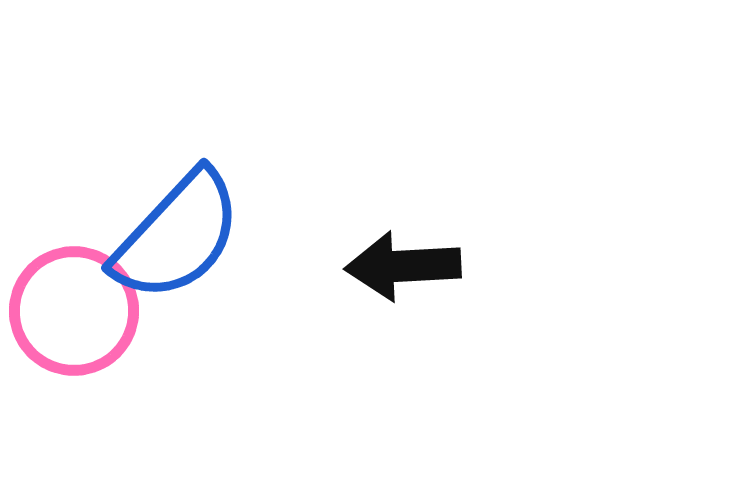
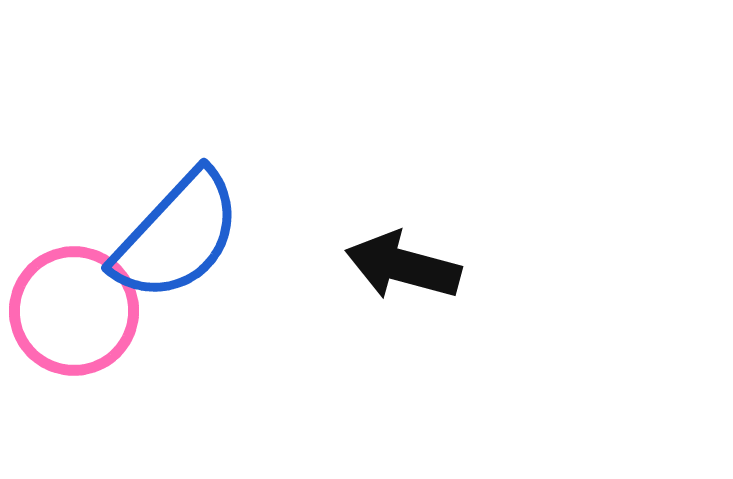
black arrow: rotated 18 degrees clockwise
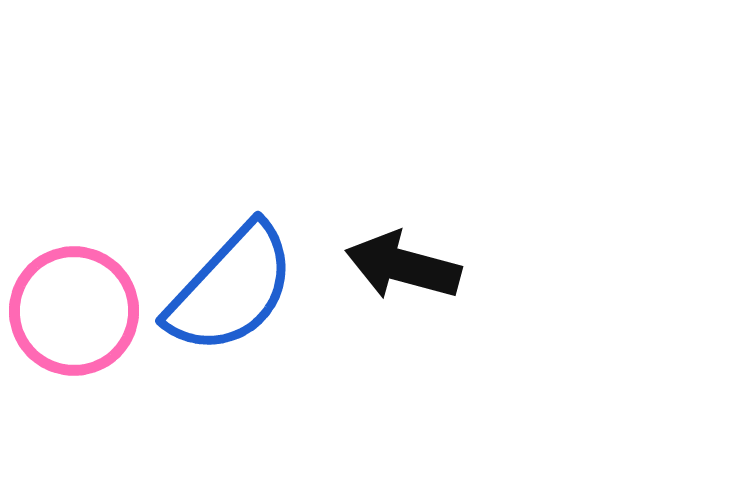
blue semicircle: moved 54 px right, 53 px down
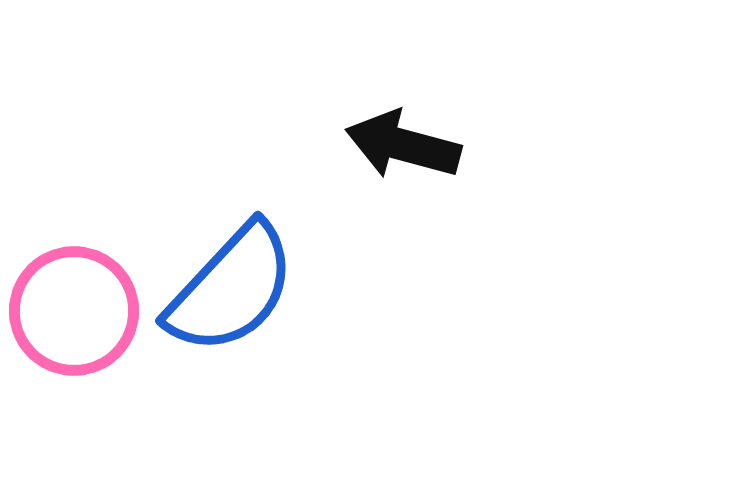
black arrow: moved 121 px up
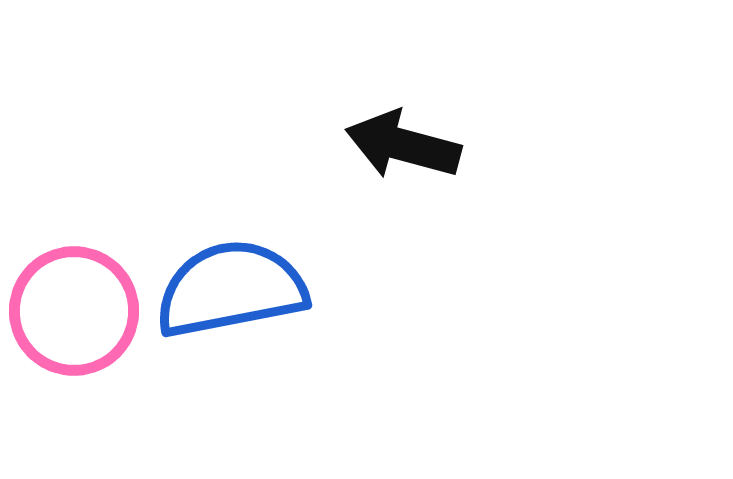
blue semicircle: rotated 144 degrees counterclockwise
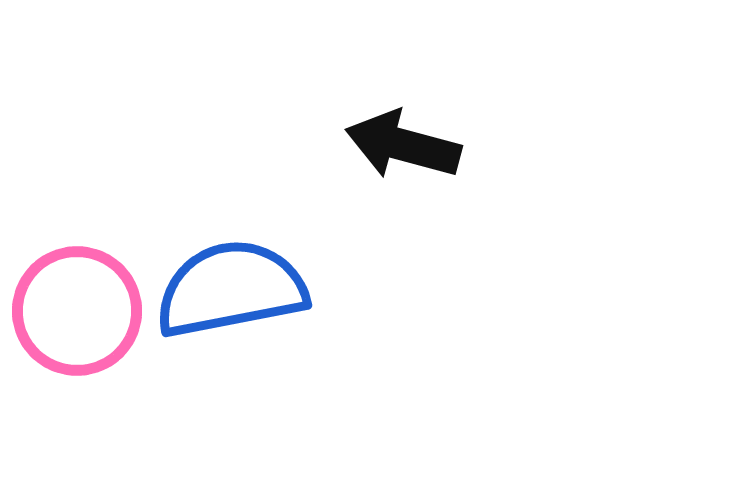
pink circle: moved 3 px right
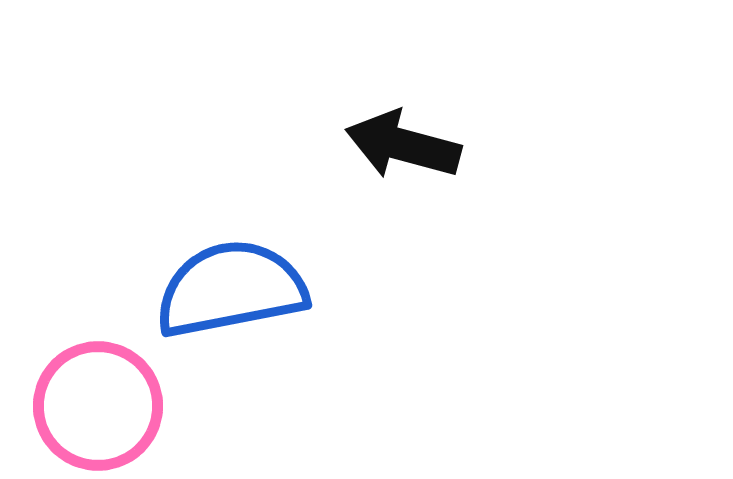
pink circle: moved 21 px right, 95 px down
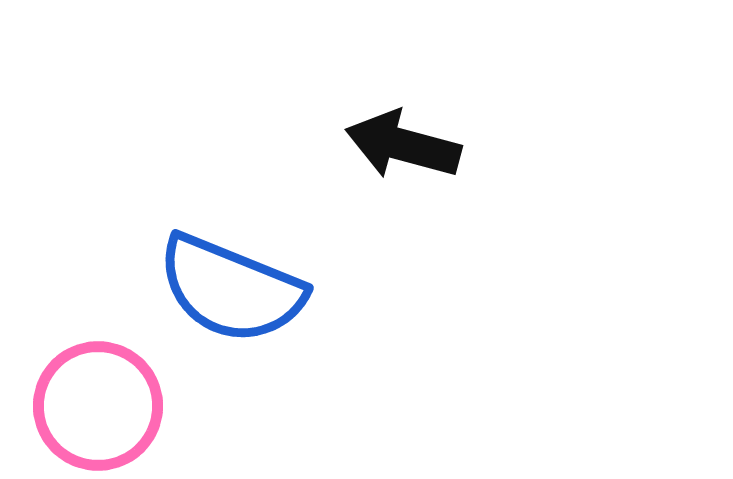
blue semicircle: rotated 147 degrees counterclockwise
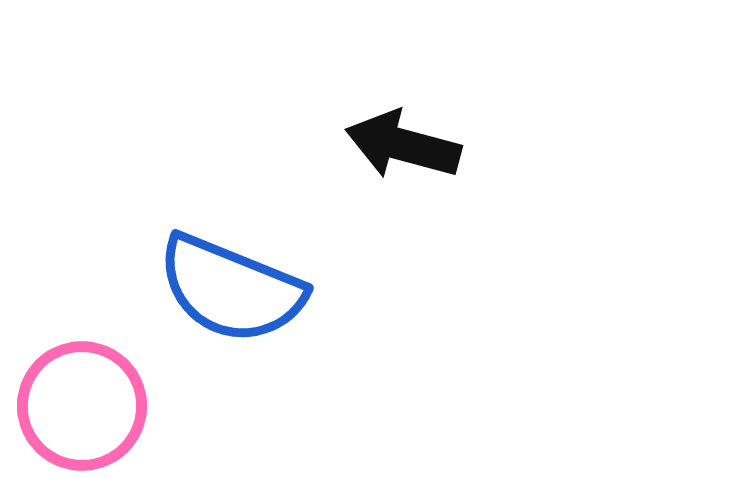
pink circle: moved 16 px left
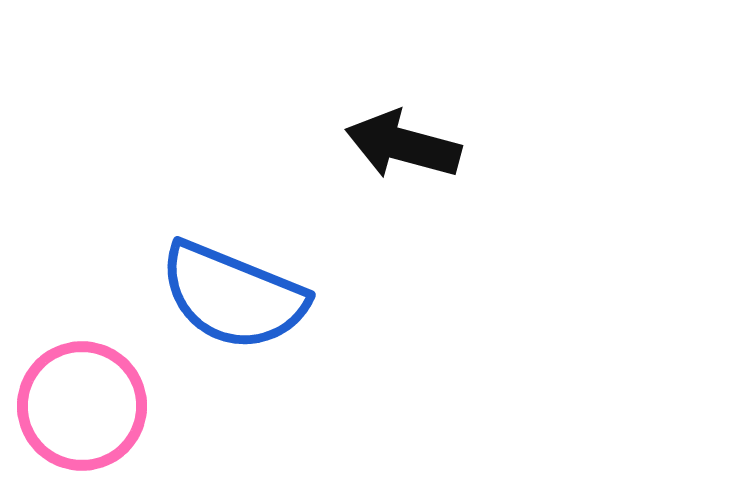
blue semicircle: moved 2 px right, 7 px down
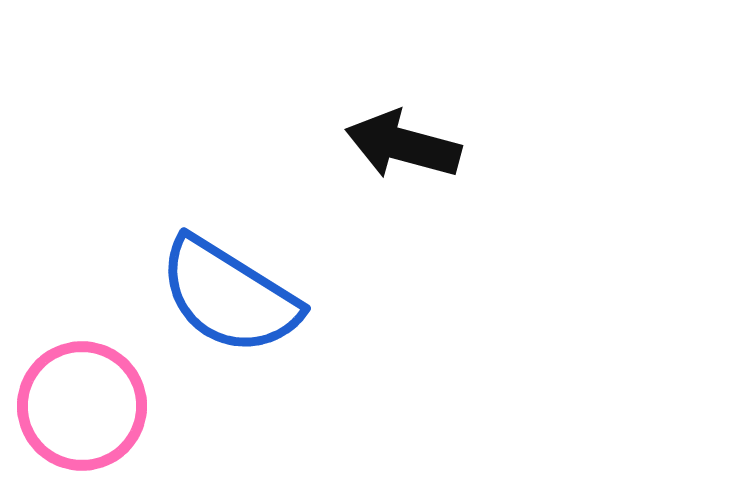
blue semicircle: moved 4 px left; rotated 10 degrees clockwise
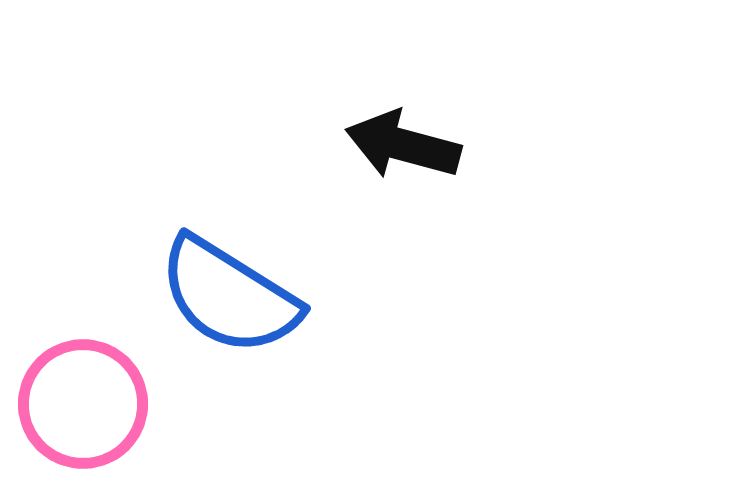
pink circle: moved 1 px right, 2 px up
